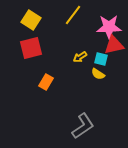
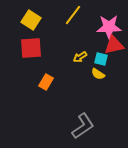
red square: rotated 10 degrees clockwise
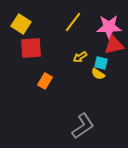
yellow line: moved 7 px down
yellow square: moved 10 px left, 4 px down
cyan square: moved 4 px down
orange rectangle: moved 1 px left, 1 px up
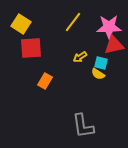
gray L-shape: rotated 116 degrees clockwise
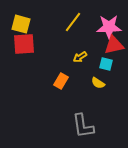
yellow square: rotated 18 degrees counterclockwise
red square: moved 7 px left, 4 px up
cyan square: moved 5 px right, 1 px down
yellow semicircle: moved 9 px down
orange rectangle: moved 16 px right
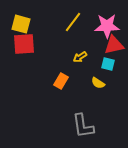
pink star: moved 2 px left, 1 px up
cyan square: moved 2 px right
